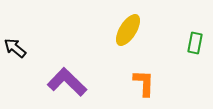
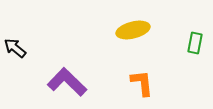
yellow ellipse: moved 5 px right; rotated 44 degrees clockwise
orange L-shape: moved 2 px left; rotated 8 degrees counterclockwise
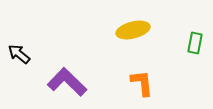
black arrow: moved 4 px right, 6 px down
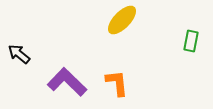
yellow ellipse: moved 11 px left, 10 px up; rotated 32 degrees counterclockwise
green rectangle: moved 4 px left, 2 px up
orange L-shape: moved 25 px left
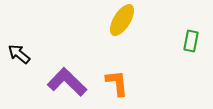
yellow ellipse: rotated 12 degrees counterclockwise
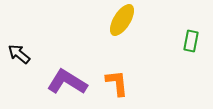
purple L-shape: rotated 12 degrees counterclockwise
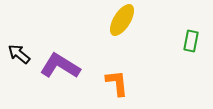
purple L-shape: moved 7 px left, 16 px up
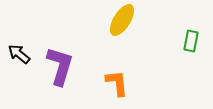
purple L-shape: rotated 75 degrees clockwise
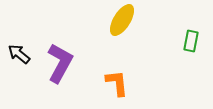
purple L-shape: moved 3 px up; rotated 12 degrees clockwise
